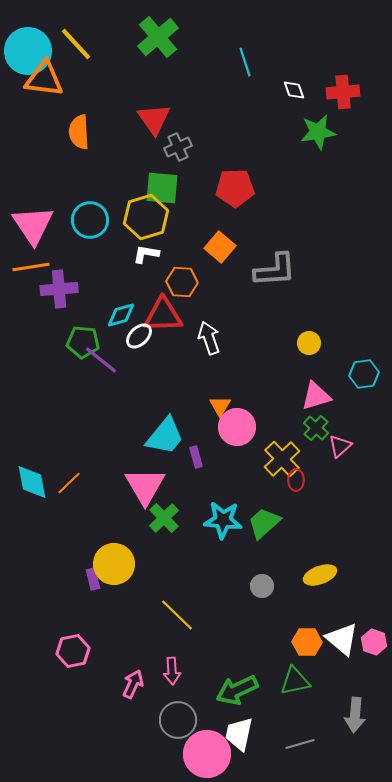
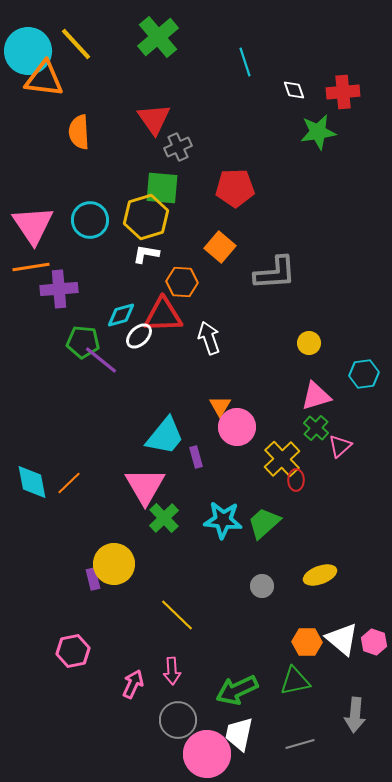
gray L-shape at (275, 270): moved 3 px down
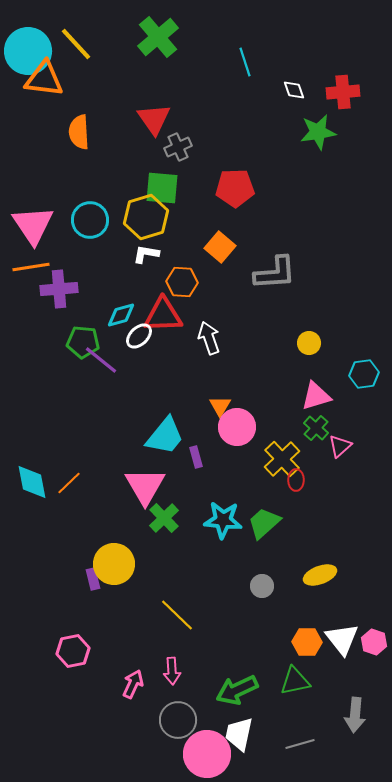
white triangle at (342, 639): rotated 12 degrees clockwise
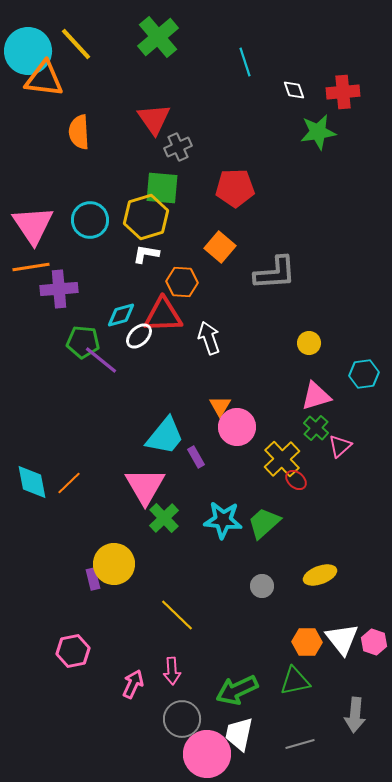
purple rectangle at (196, 457): rotated 15 degrees counterclockwise
red ellipse at (296, 480): rotated 50 degrees counterclockwise
gray circle at (178, 720): moved 4 px right, 1 px up
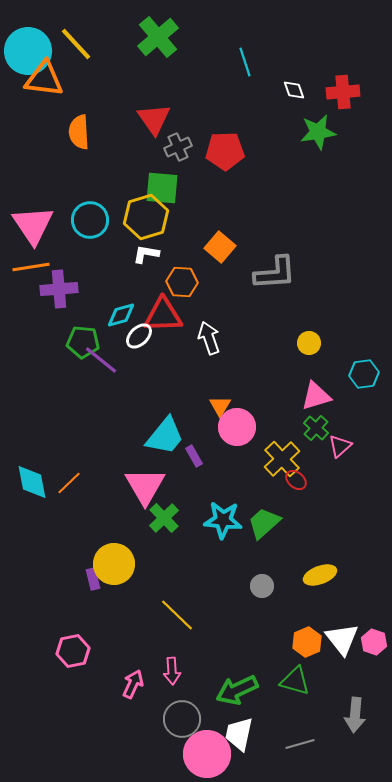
red pentagon at (235, 188): moved 10 px left, 37 px up
purple rectangle at (196, 457): moved 2 px left, 1 px up
orange hexagon at (307, 642): rotated 24 degrees counterclockwise
green triangle at (295, 681): rotated 28 degrees clockwise
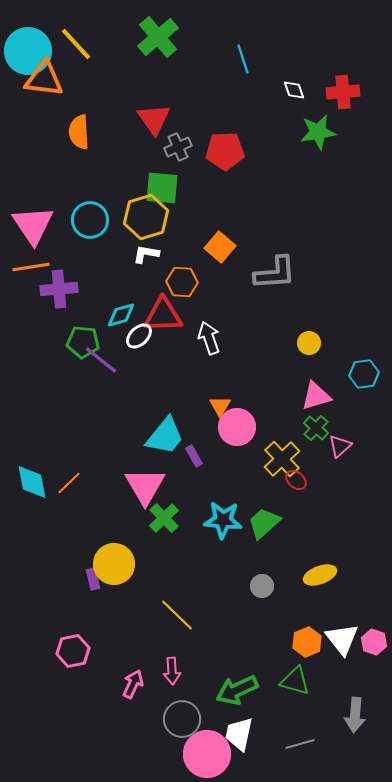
cyan line at (245, 62): moved 2 px left, 3 px up
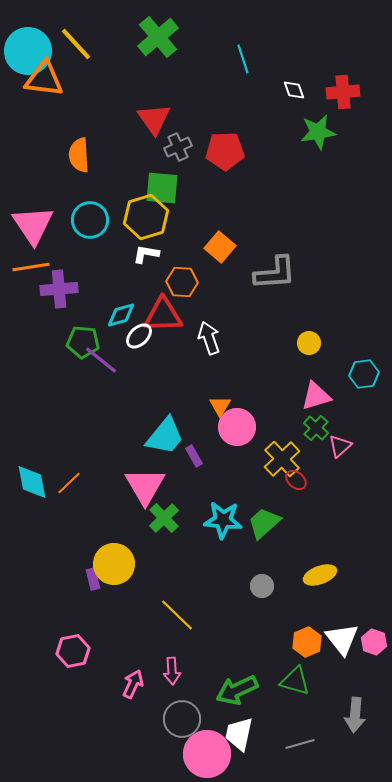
orange semicircle at (79, 132): moved 23 px down
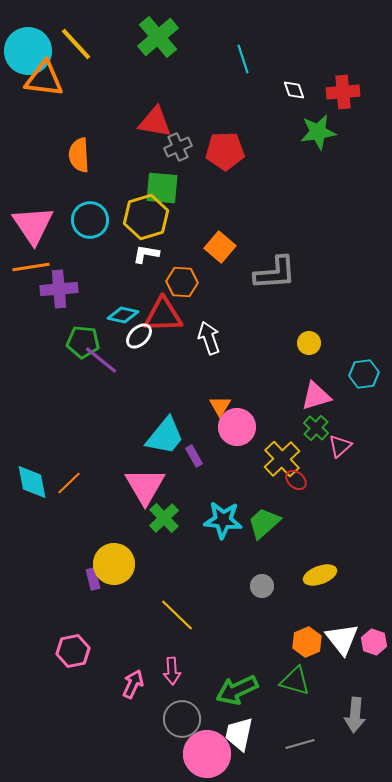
red triangle at (154, 119): moved 1 px right, 3 px down; rotated 45 degrees counterclockwise
cyan diamond at (121, 315): moved 2 px right; rotated 28 degrees clockwise
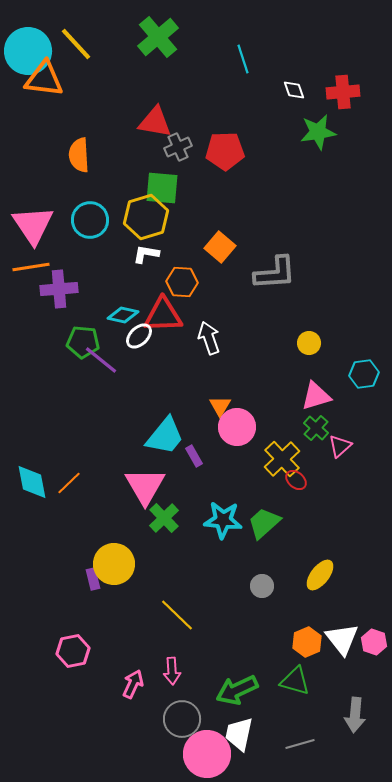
yellow ellipse at (320, 575): rotated 32 degrees counterclockwise
